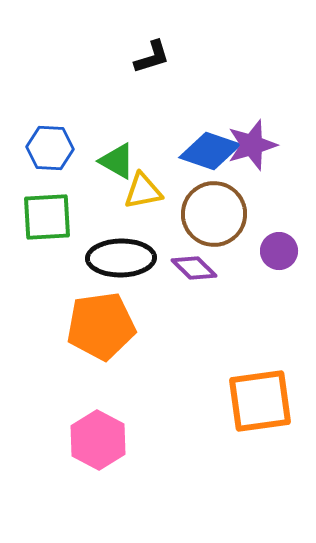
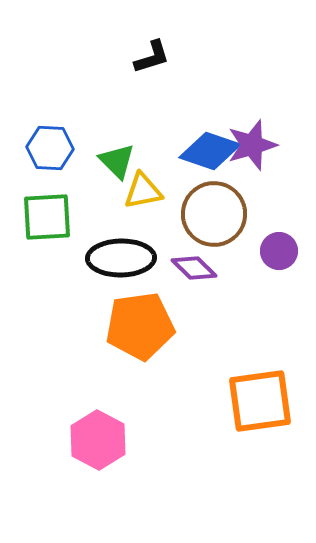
green triangle: rotated 15 degrees clockwise
orange pentagon: moved 39 px right
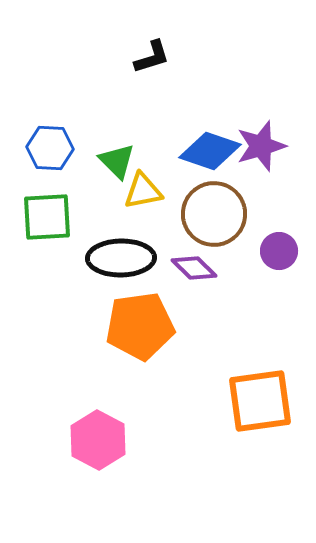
purple star: moved 9 px right, 1 px down
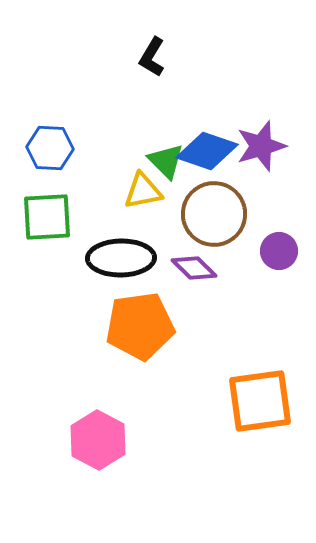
black L-shape: rotated 138 degrees clockwise
blue diamond: moved 3 px left
green triangle: moved 49 px right
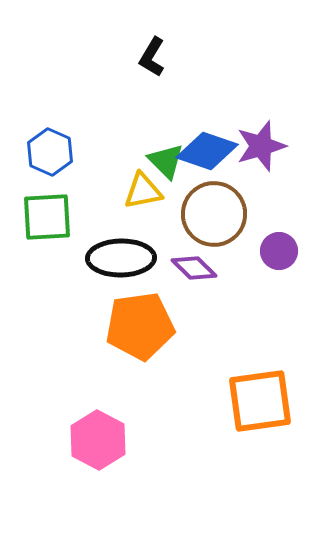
blue hexagon: moved 4 px down; rotated 21 degrees clockwise
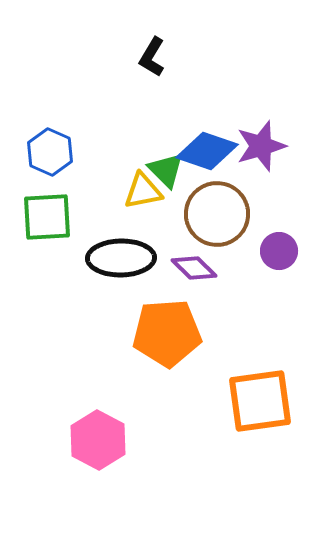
green triangle: moved 9 px down
brown circle: moved 3 px right
orange pentagon: moved 27 px right, 7 px down; rotated 4 degrees clockwise
